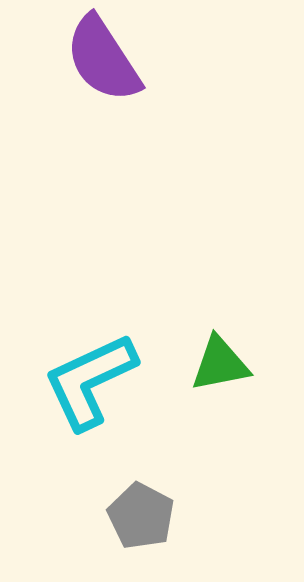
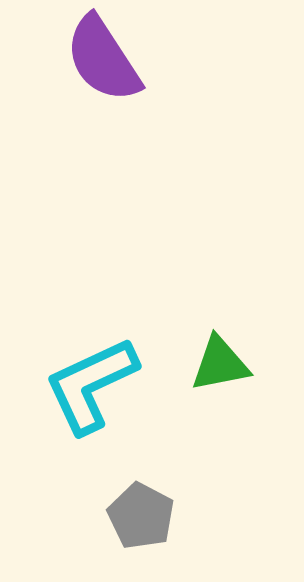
cyan L-shape: moved 1 px right, 4 px down
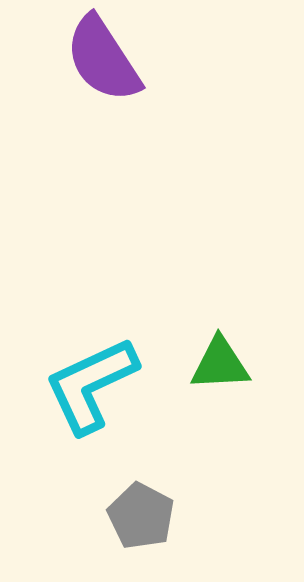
green triangle: rotated 8 degrees clockwise
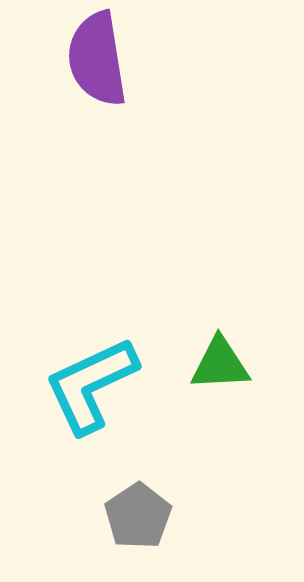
purple semicircle: moved 6 px left; rotated 24 degrees clockwise
gray pentagon: moved 3 px left; rotated 10 degrees clockwise
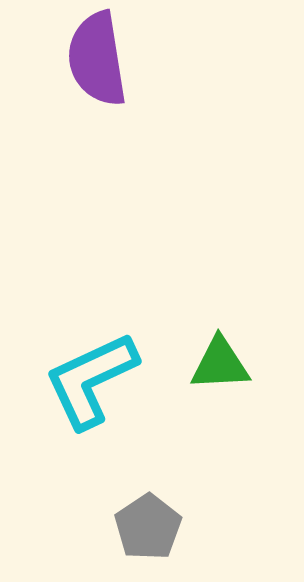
cyan L-shape: moved 5 px up
gray pentagon: moved 10 px right, 11 px down
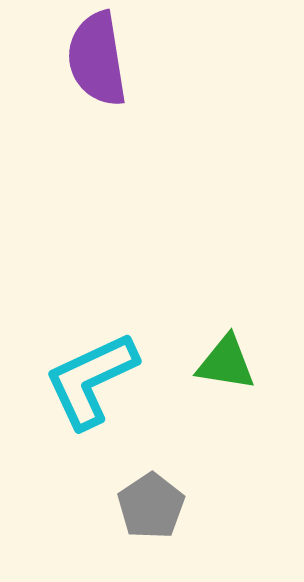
green triangle: moved 6 px right, 1 px up; rotated 12 degrees clockwise
gray pentagon: moved 3 px right, 21 px up
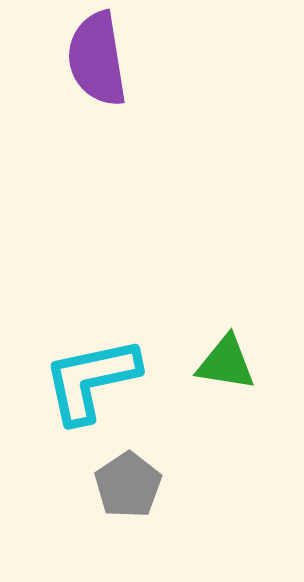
cyan L-shape: rotated 13 degrees clockwise
gray pentagon: moved 23 px left, 21 px up
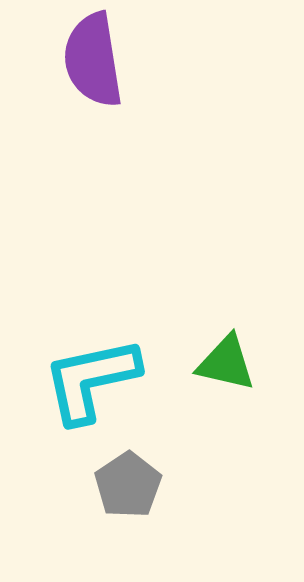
purple semicircle: moved 4 px left, 1 px down
green triangle: rotated 4 degrees clockwise
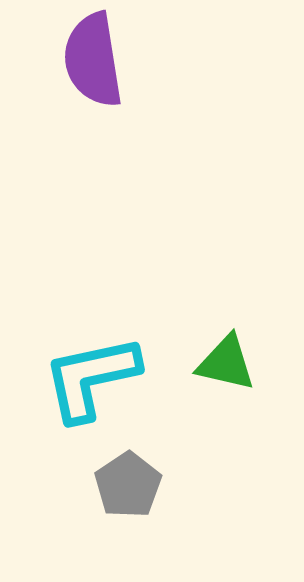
cyan L-shape: moved 2 px up
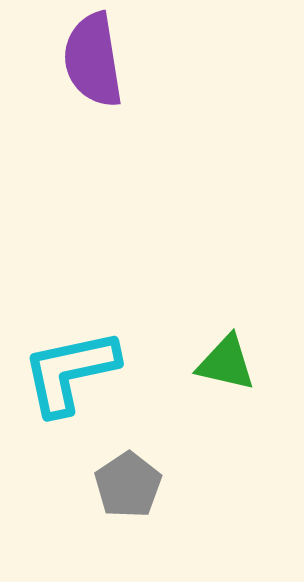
cyan L-shape: moved 21 px left, 6 px up
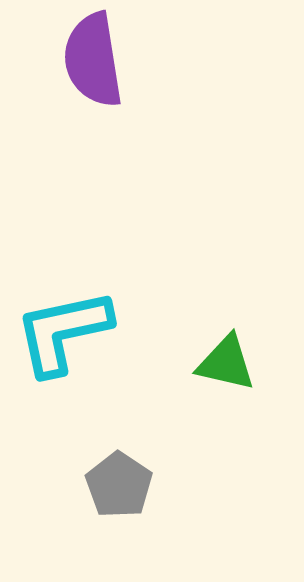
cyan L-shape: moved 7 px left, 40 px up
gray pentagon: moved 9 px left; rotated 4 degrees counterclockwise
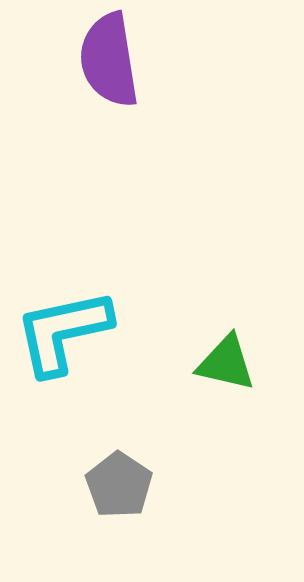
purple semicircle: moved 16 px right
